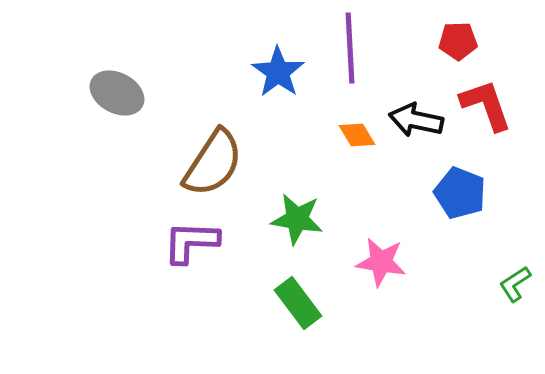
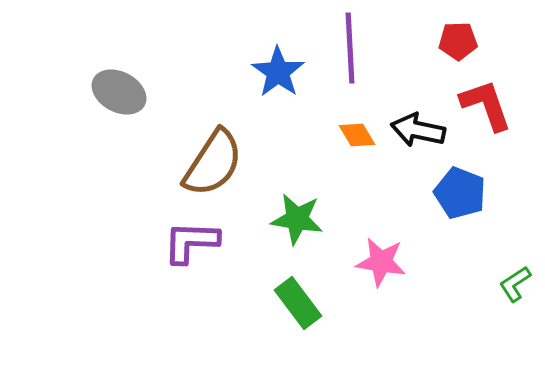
gray ellipse: moved 2 px right, 1 px up
black arrow: moved 2 px right, 10 px down
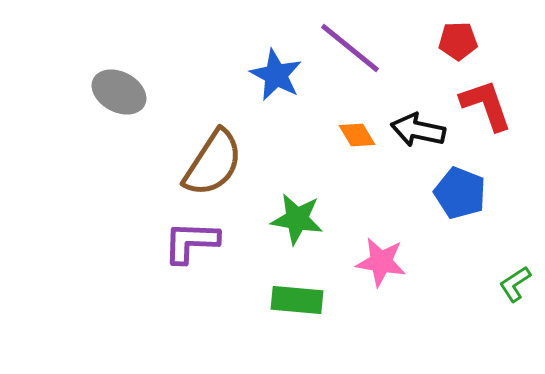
purple line: rotated 48 degrees counterclockwise
blue star: moved 2 px left, 3 px down; rotated 8 degrees counterclockwise
green rectangle: moved 1 px left, 3 px up; rotated 48 degrees counterclockwise
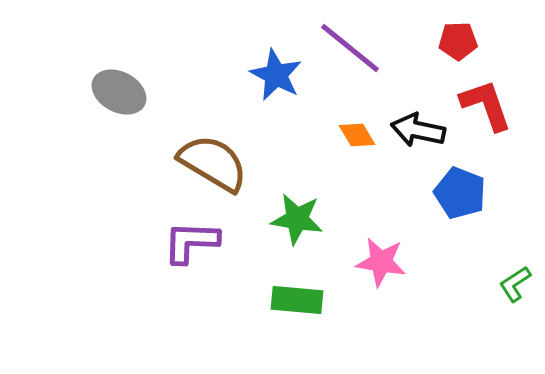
brown semicircle: rotated 92 degrees counterclockwise
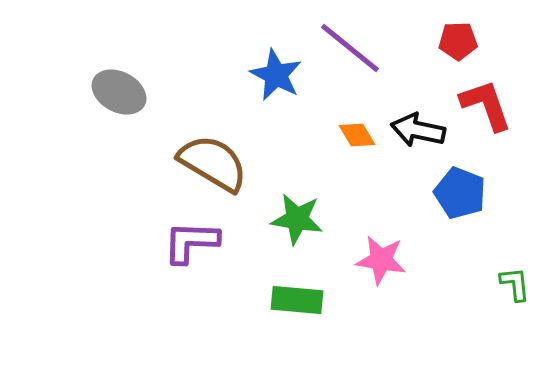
pink star: moved 2 px up
green L-shape: rotated 117 degrees clockwise
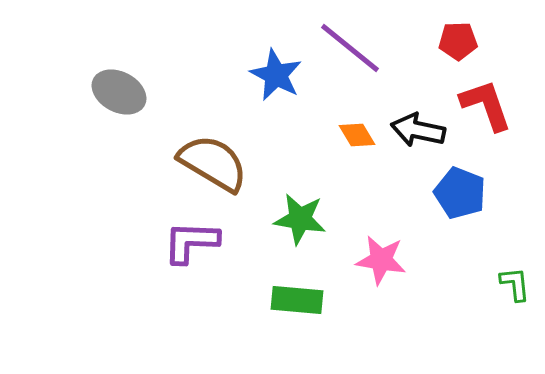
green star: moved 3 px right
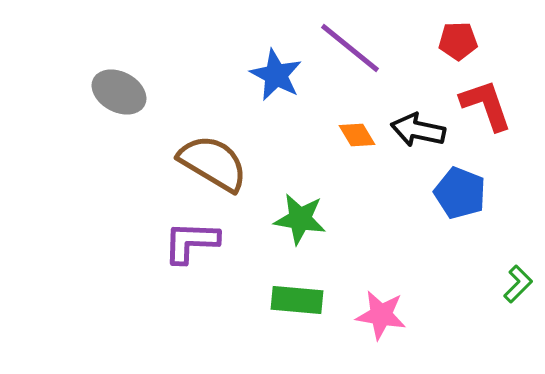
pink star: moved 55 px down
green L-shape: moved 3 px right; rotated 51 degrees clockwise
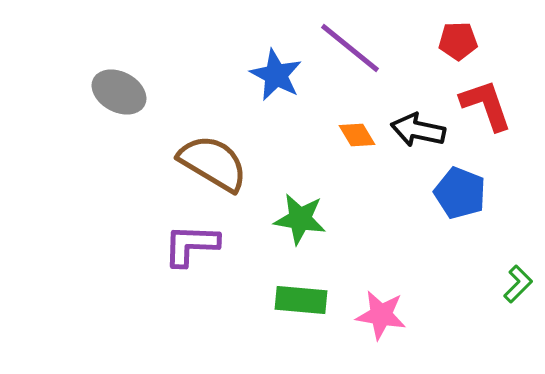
purple L-shape: moved 3 px down
green rectangle: moved 4 px right
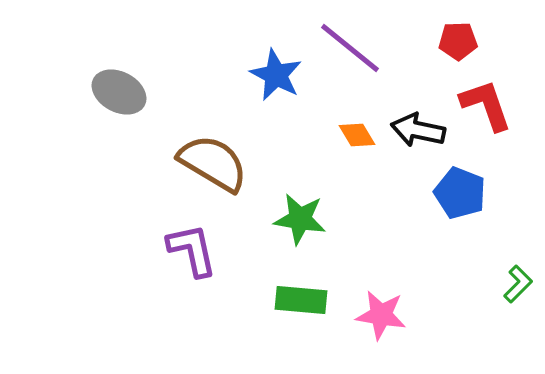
purple L-shape: moved 1 px right, 5 px down; rotated 76 degrees clockwise
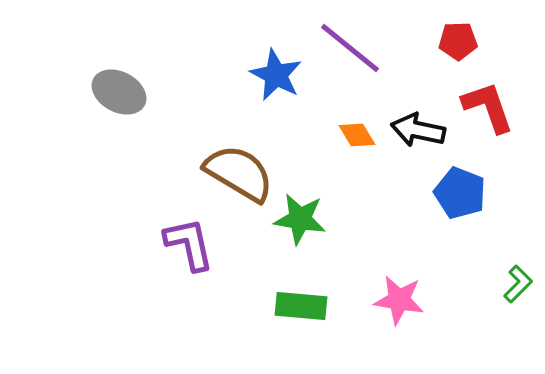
red L-shape: moved 2 px right, 2 px down
brown semicircle: moved 26 px right, 10 px down
purple L-shape: moved 3 px left, 6 px up
green rectangle: moved 6 px down
pink star: moved 18 px right, 15 px up
